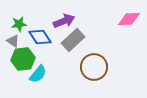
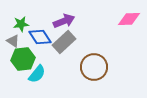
green star: moved 2 px right
gray rectangle: moved 9 px left, 2 px down
cyan semicircle: moved 1 px left
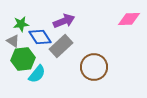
gray rectangle: moved 3 px left, 4 px down
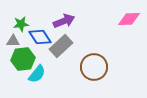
gray triangle: rotated 32 degrees counterclockwise
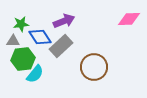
cyan semicircle: moved 2 px left
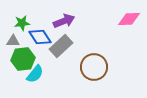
green star: moved 1 px right, 1 px up
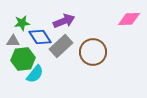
brown circle: moved 1 px left, 15 px up
